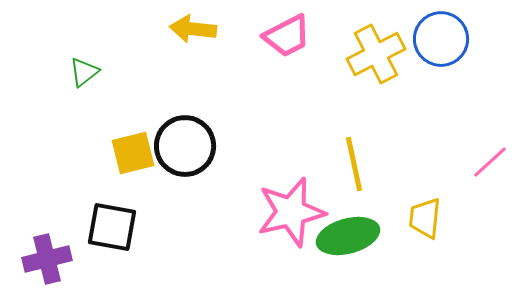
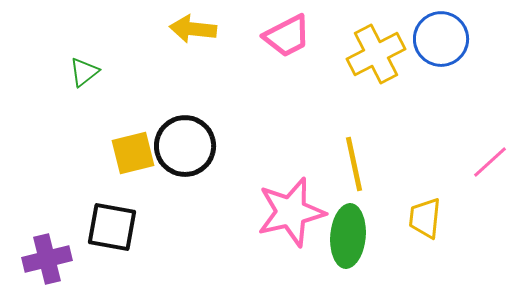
green ellipse: rotated 70 degrees counterclockwise
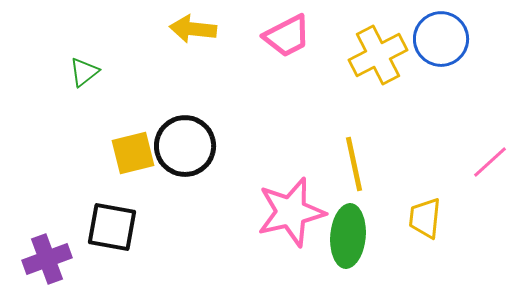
yellow cross: moved 2 px right, 1 px down
purple cross: rotated 6 degrees counterclockwise
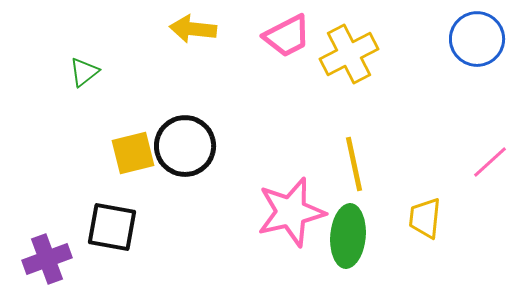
blue circle: moved 36 px right
yellow cross: moved 29 px left, 1 px up
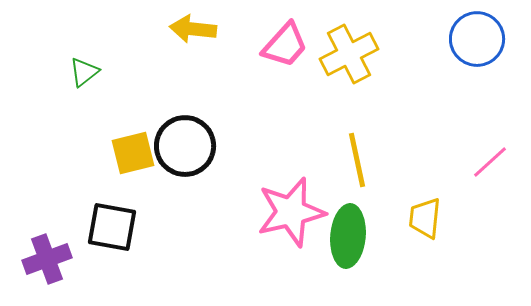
pink trapezoid: moved 2 px left, 9 px down; rotated 21 degrees counterclockwise
yellow line: moved 3 px right, 4 px up
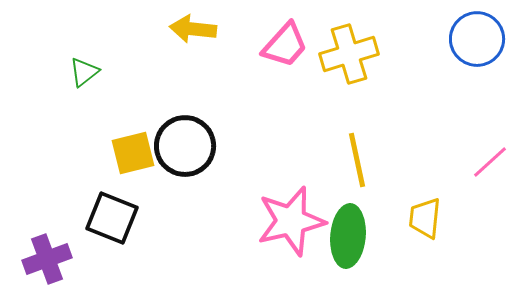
yellow cross: rotated 10 degrees clockwise
pink star: moved 9 px down
black square: moved 9 px up; rotated 12 degrees clockwise
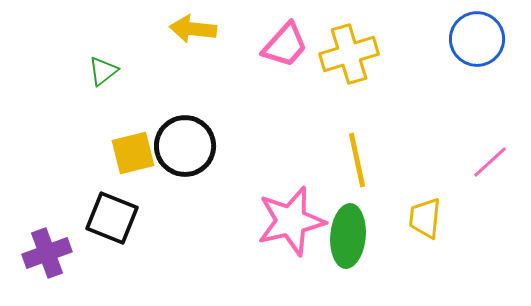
green triangle: moved 19 px right, 1 px up
purple cross: moved 6 px up
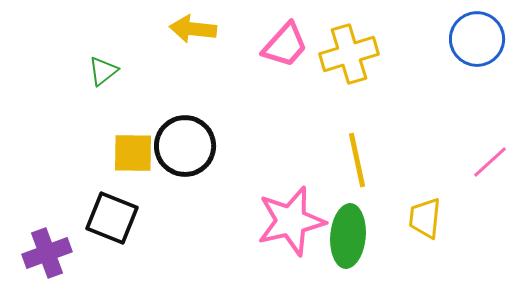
yellow square: rotated 15 degrees clockwise
